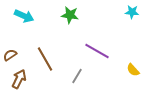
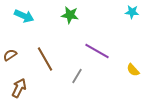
brown arrow: moved 9 px down
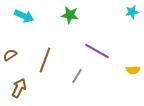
cyan star: rotated 16 degrees counterclockwise
brown line: moved 1 px down; rotated 50 degrees clockwise
yellow semicircle: rotated 48 degrees counterclockwise
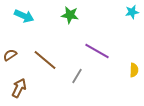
brown line: rotated 70 degrees counterclockwise
yellow semicircle: moved 1 px right; rotated 88 degrees counterclockwise
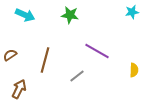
cyan arrow: moved 1 px right, 1 px up
brown line: rotated 65 degrees clockwise
gray line: rotated 21 degrees clockwise
brown arrow: moved 1 px down
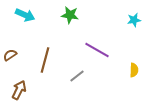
cyan star: moved 2 px right, 8 px down
purple line: moved 1 px up
brown arrow: moved 1 px down
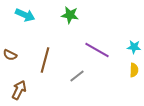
cyan star: moved 27 px down; rotated 16 degrees clockwise
brown semicircle: rotated 120 degrees counterclockwise
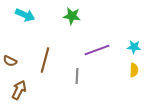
green star: moved 2 px right, 1 px down
purple line: rotated 50 degrees counterclockwise
brown semicircle: moved 6 px down
gray line: rotated 49 degrees counterclockwise
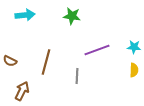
cyan arrow: rotated 30 degrees counterclockwise
brown line: moved 1 px right, 2 px down
brown arrow: moved 3 px right, 1 px down
